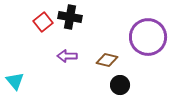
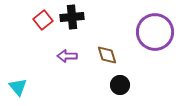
black cross: moved 2 px right; rotated 15 degrees counterclockwise
red square: moved 2 px up
purple circle: moved 7 px right, 5 px up
brown diamond: moved 5 px up; rotated 60 degrees clockwise
cyan triangle: moved 3 px right, 6 px down
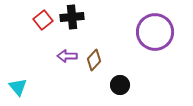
brown diamond: moved 13 px left, 5 px down; rotated 60 degrees clockwise
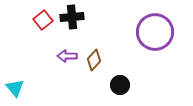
cyan triangle: moved 3 px left, 1 px down
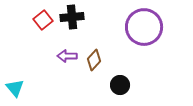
purple circle: moved 11 px left, 5 px up
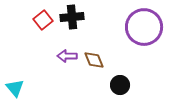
brown diamond: rotated 65 degrees counterclockwise
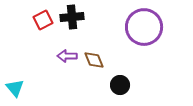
red square: rotated 12 degrees clockwise
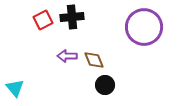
black circle: moved 15 px left
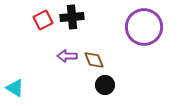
cyan triangle: rotated 18 degrees counterclockwise
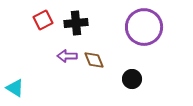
black cross: moved 4 px right, 6 px down
black circle: moved 27 px right, 6 px up
